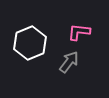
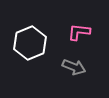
gray arrow: moved 5 px right, 5 px down; rotated 75 degrees clockwise
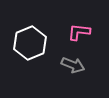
gray arrow: moved 1 px left, 2 px up
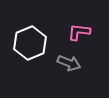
gray arrow: moved 4 px left, 2 px up
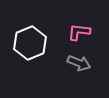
gray arrow: moved 10 px right
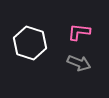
white hexagon: rotated 20 degrees counterclockwise
